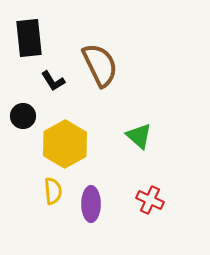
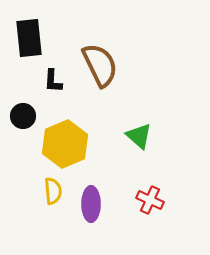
black L-shape: rotated 35 degrees clockwise
yellow hexagon: rotated 6 degrees clockwise
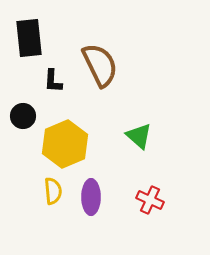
purple ellipse: moved 7 px up
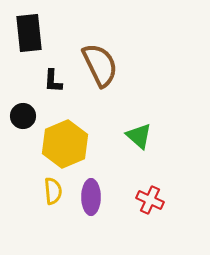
black rectangle: moved 5 px up
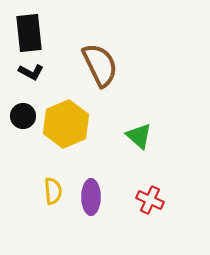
black L-shape: moved 22 px left, 9 px up; rotated 65 degrees counterclockwise
yellow hexagon: moved 1 px right, 20 px up
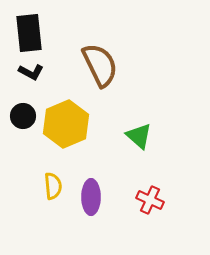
yellow semicircle: moved 5 px up
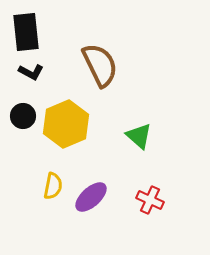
black rectangle: moved 3 px left, 1 px up
yellow semicircle: rotated 16 degrees clockwise
purple ellipse: rotated 48 degrees clockwise
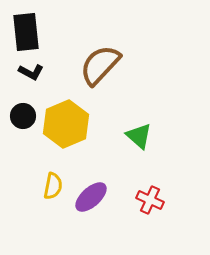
brown semicircle: rotated 111 degrees counterclockwise
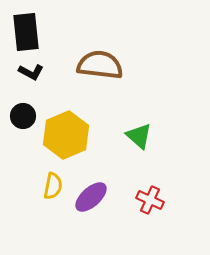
brown semicircle: rotated 54 degrees clockwise
yellow hexagon: moved 11 px down
